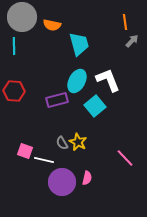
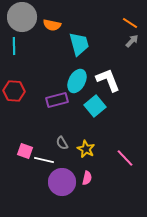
orange line: moved 5 px right, 1 px down; rotated 49 degrees counterclockwise
yellow star: moved 8 px right, 7 px down
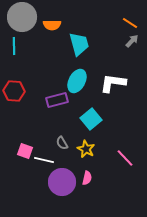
orange semicircle: rotated 12 degrees counterclockwise
white L-shape: moved 5 px right, 3 px down; rotated 60 degrees counterclockwise
cyan square: moved 4 px left, 13 px down
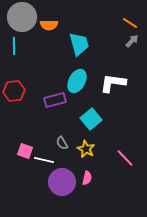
orange semicircle: moved 3 px left
red hexagon: rotated 10 degrees counterclockwise
purple rectangle: moved 2 px left
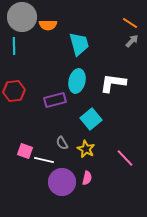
orange semicircle: moved 1 px left
cyan ellipse: rotated 15 degrees counterclockwise
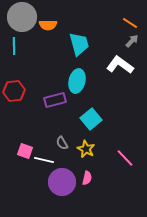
white L-shape: moved 7 px right, 18 px up; rotated 28 degrees clockwise
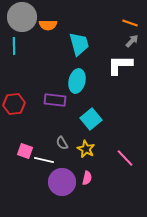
orange line: rotated 14 degrees counterclockwise
white L-shape: rotated 36 degrees counterclockwise
red hexagon: moved 13 px down
purple rectangle: rotated 20 degrees clockwise
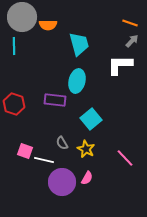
red hexagon: rotated 25 degrees clockwise
pink semicircle: rotated 16 degrees clockwise
